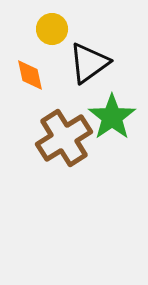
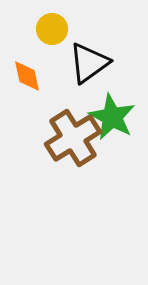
orange diamond: moved 3 px left, 1 px down
green star: rotated 9 degrees counterclockwise
brown cross: moved 9 px right
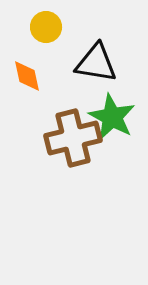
yellow circle: moved 6 px left, 2 px up
black triangle: moved 7 px right; rotated 45 degrees clockwise
brown cross: rotated 18 degrees clockwise
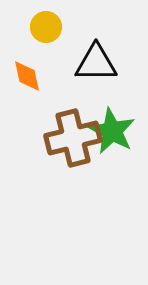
black triangle: rotated 9 degrees counterclockwise
green star: moved 14 px down
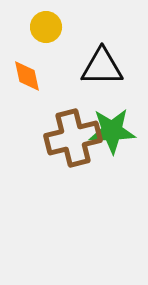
black triangle: moved 6 px right, 4 px down
green star: rotated 30 degrees counterclockwise
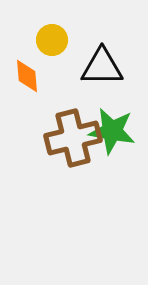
yellow circle: moved 6 px right, 13 px down
orange diamond: rotated 8 degrees clockwise
green star: rotated 12 degrees clockwise
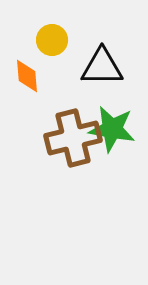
green star: moved 2 px up
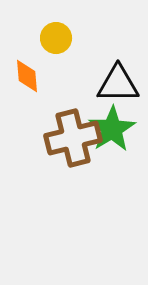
yellow circle: moved 4 px right, 2 px up
black triangle: moved 16 px right, 17 px down
green star: rotated 30 degrees clockwise
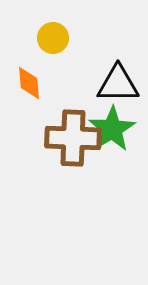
yellow circle: moved 3 px left
orange diamond: moved 2 px right, 7 px down
brown cross: rotated 16 degrees clockwise
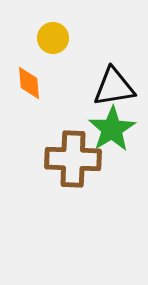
black triangle: moved 4 px left, 3 px down; rotated 9 degrees counterclockwise
brown cross: moved 21 px down
